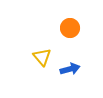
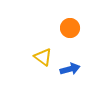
yellow triangle: moved 1 px right; rotated 12 degrees counterclockwise
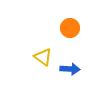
blue arrow: rotated 18 degrees clockwise
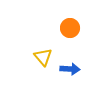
yellow triangle: rotated 12 degrees clockwise
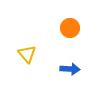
yellow triangle: moved 16 px left, 3 px up
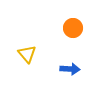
orange circle: moved 3 px right
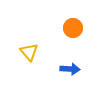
yellow triangle: moved 2 px right, 2 px up
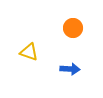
yellow triangle: rotated 30 degrees counterclockwise
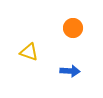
blue arrow: moved 2 px down
